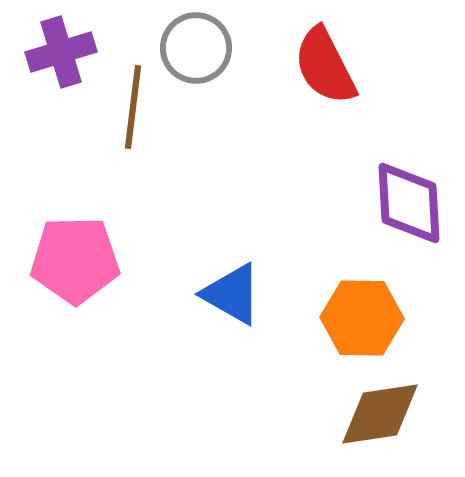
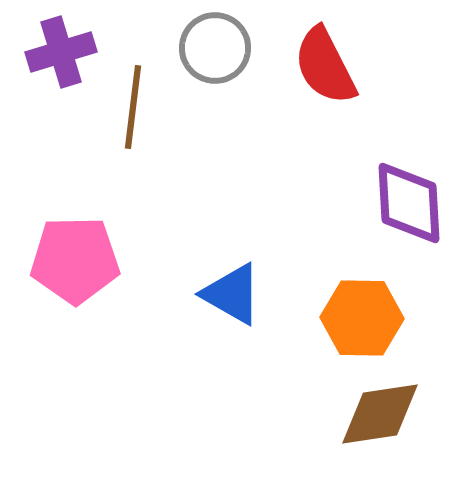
gray circle: moved 19 px right
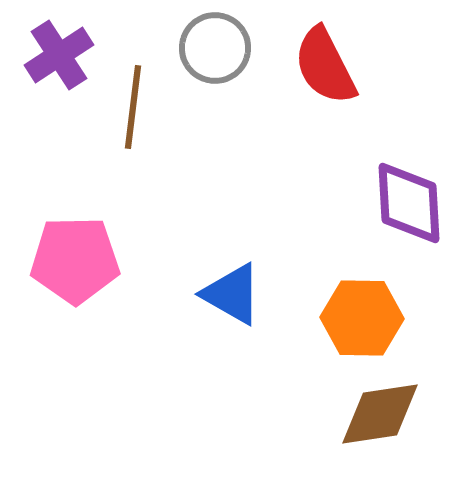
purple cross: moved 2 px left, 3 px down; rotated 16 degrees counterclockwise
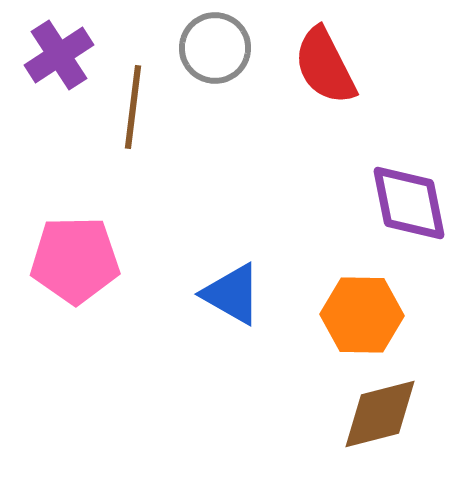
purple diamond: rotated 8 degrees counterclockwise
orange hexagon: moved 3 px up
brown diamond: rotated 6 degrees counterclockwise
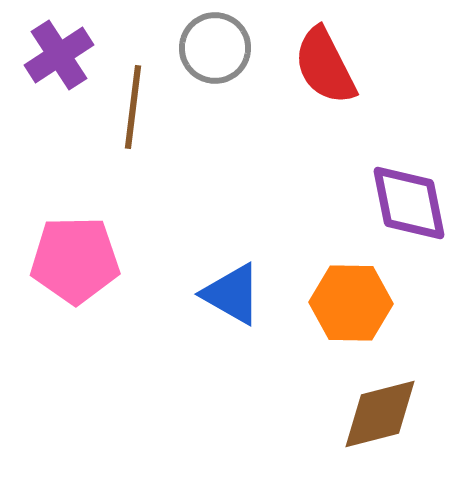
orange hexagon: moved 11 px left, 12 px up
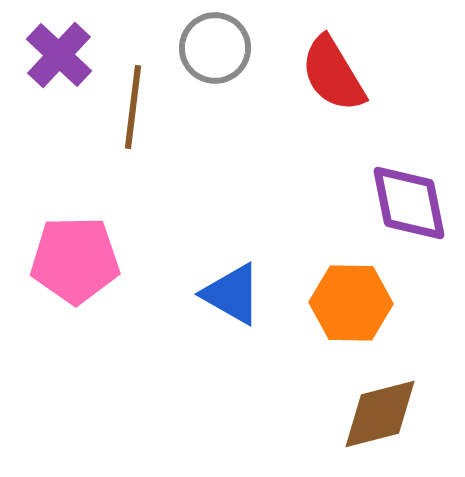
purple cross: rotated 14 degrees counterclockwise
red semicircle: moved 8 px right, 8 px down; rotated 4 degrees counterclockwise
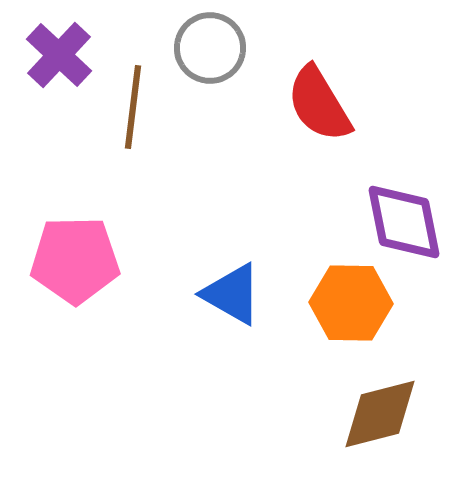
gray circle: moved 5 px left
red semicircle: moved 14 px left, 30 px down
purple diamond: moved 5 px left, 19 px down
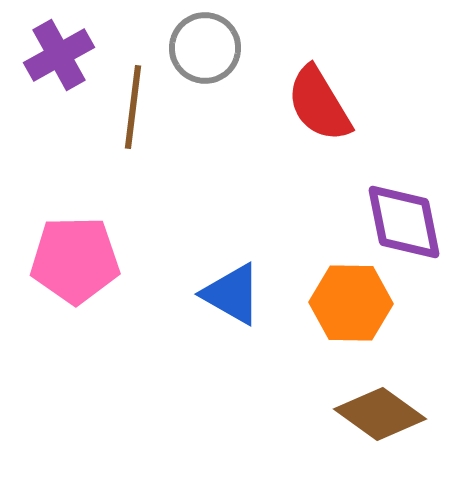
gray circle: moved 5 px left
purple cross: rotated 18 degrees clockwise
brown diamond: rotated 50 degrees clockwise
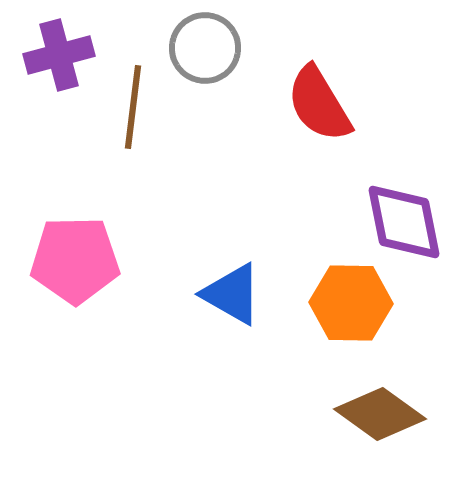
purple cross: rotated 14 degrees clockwise
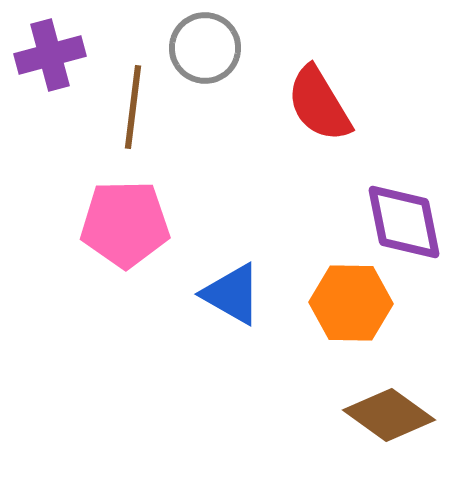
purple cross: moved 9 px left
pink pentagon: moved 50 px right, 36 px up
brown diamond: moved 9 px right, 1 px down
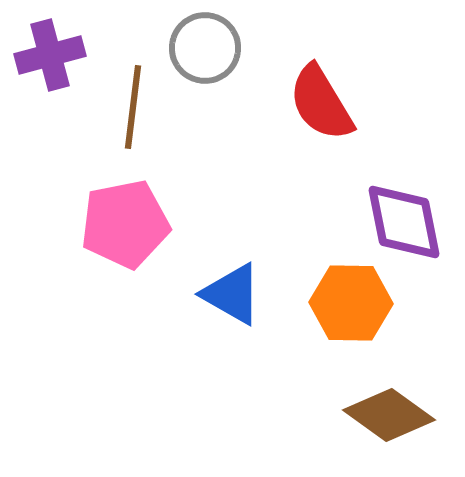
red semicircle: moved 2 px right, 1 px up
pink pentagon: rotated 10 degrees counterclockwise
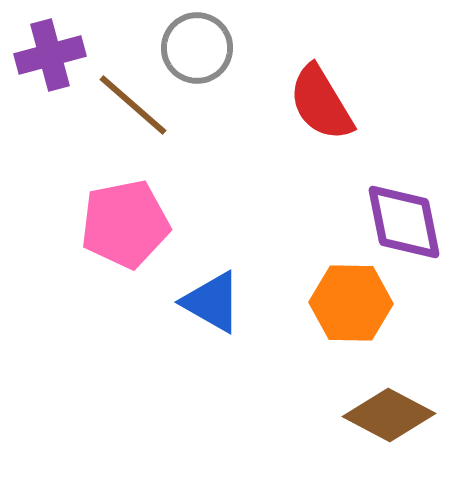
gray circle: moved 8 px left
brown line: moved 2 px up; rotated 56 degrees counterclockwise
blue triangle: moved 20 px left, 8 px down
brown diamond: rotated 8 degrees counterclockwise
